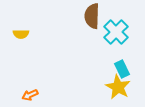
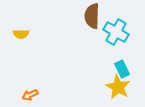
cyan cross: rotated 15 degrees counterclockwise
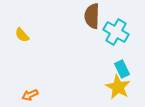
yellow semicircle: moved 1 px right, 1 px down; rotated 49 degrees clockwise
